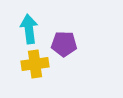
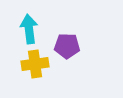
purple pentagon: moved 3 px right, 2 px down
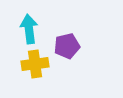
purple pentagon: rotated 15 degrees counterclockwise
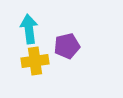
yellow cross: moved 3 px up
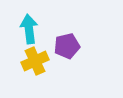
yellow cross: rotated 16 degrees counterclockwise
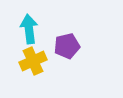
yellow cross: moved 2 px left
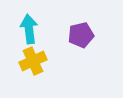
purple pentagon: moved 14 px right, 11 px up
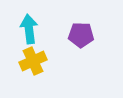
purple pentagon: rotated 15 degrees clockwise
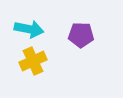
cyan arrow: rotated 108 degrees clockwise
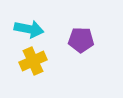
purple pentagon: moved 5 px down
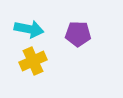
purple pentagon: moved 3 px left, 6 px up
